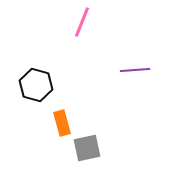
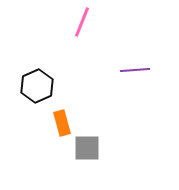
black hexagon: moved 1 px right, 1 px down; rotated 20 degrees clockwise
gray square: rotated 12 degrees clockwise
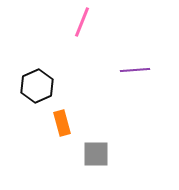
gray square: moved 9 px right, 6 px down
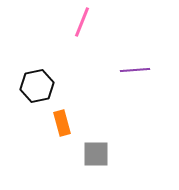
black hexagon: rotated 12 degrees clockwise
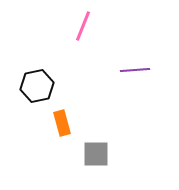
pink line: moved 1 px right, 4 px down
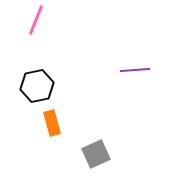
pink line: moved 47 px left, 6 px up
orange rectangle: moved 10 px left
gray square: rotated 24 degrees counterclockwise
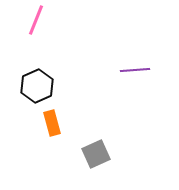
black hexagon: rotated 12 degrees counterclockwise
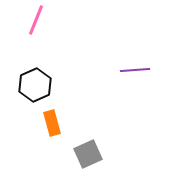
black hexagon: moved 2 px left, 1 px up
gray square: moved 8 px left
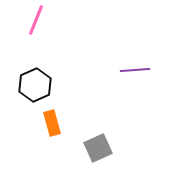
gray square: moved 10 px right, 6 px up
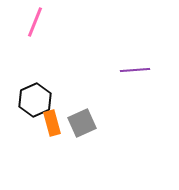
pink line: moved 1 px left, 2 px down
black hexagon: moved 15 px down
gray square: moved 16 px left, 25 px up
